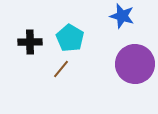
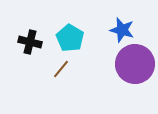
blue star: moved 14 px down
black cross: rotated 15 degrees clockwise
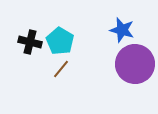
cyan pentagon: moved 10 px left, 3 px down
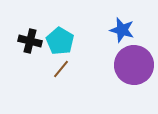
black cross: moved 1 px up
purple circle: moved 1 px left, 1 px down
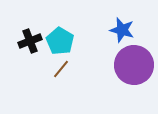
black cross: rotated 35 degrees counterclockwise
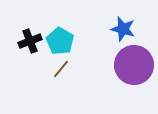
blue star: moved 1 px right, 1 px up
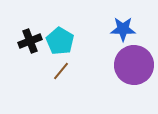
blue star: rotated 15 degrees counterclockwise
brown line: moved 2 px down
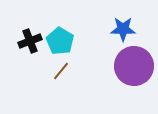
purple circle: moved 1 px down
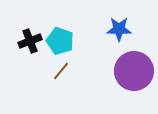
blue star: moved 4 px left
cyan pentagon: rotated 12 degrees counterclockwise
purple circle: moved 5 px down
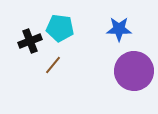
cyan pentagon: moved 13 px up; rotated 12 degrees counterclockwise
brown line: moved 8 px left, 6 px up
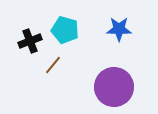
cyan pentagon: moved 5 px right, 2 px down; rotated 8 degrees clockwise
purple circle: moved 20 px left, 16 px down
